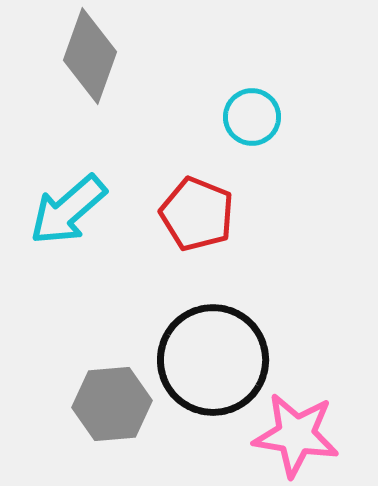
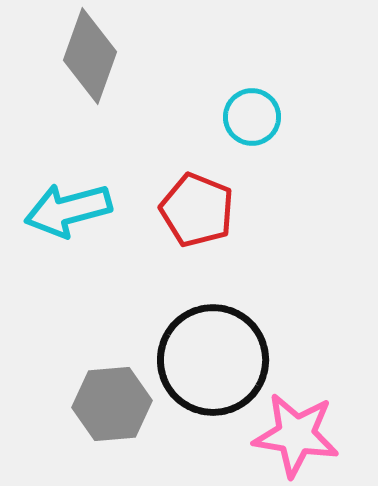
cyan arrow: rotated 26 degrees clockwise
red pentagon: moved 4 px up
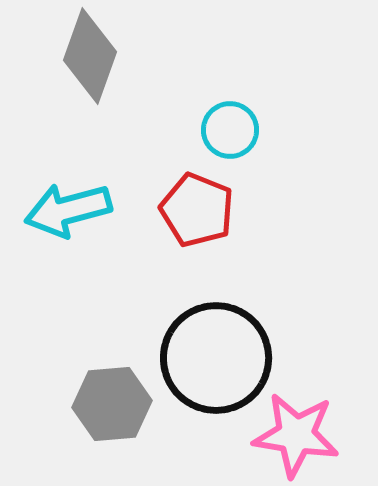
cyan circle: moved 22 px left, 13 px down
black circle: moved 3 px right, 2 px up
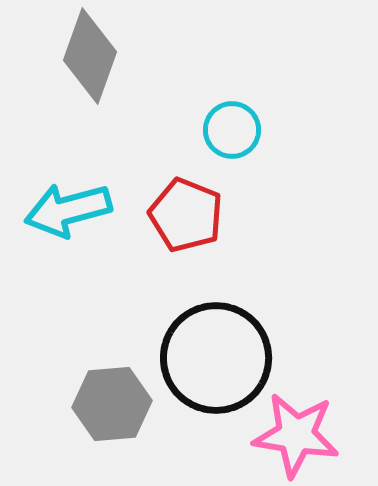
cyan circle: moved 2 px right
red pentagon: moved 11 px left, 5 px down
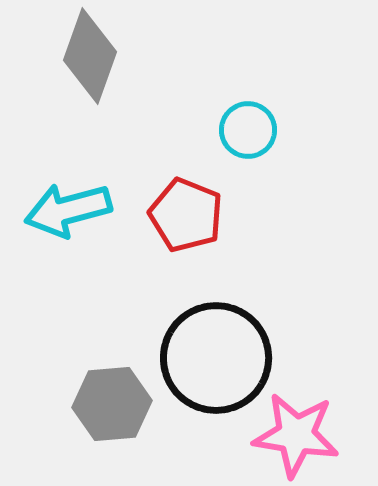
cyan circle: moved 16 px right
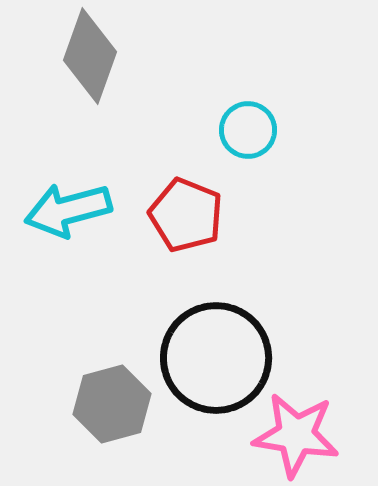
gray hexagon: rotated 10 degrees counterclockwise
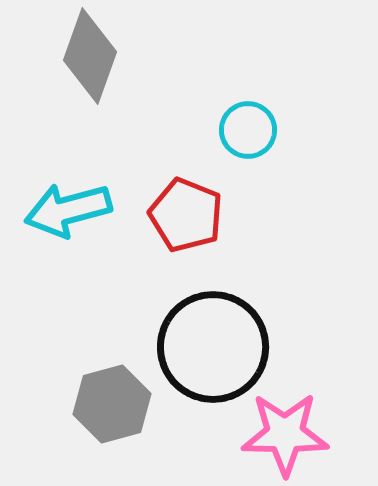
black circle: moved 3 px left, 11 px up
pink star: moved 11 px left, 1 px up; rotated 8 degrees counterclockwise
